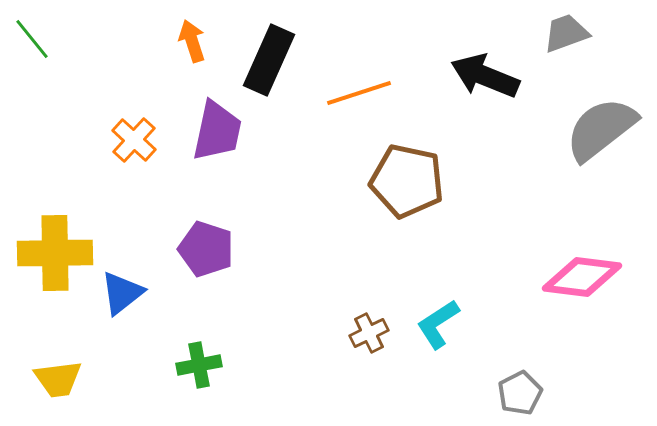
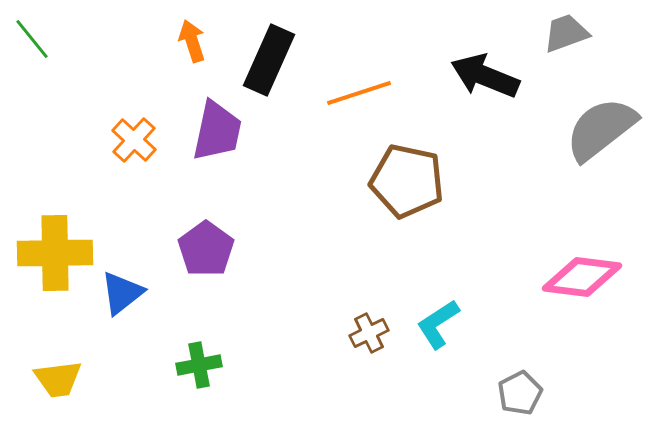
purple pentagon: rotated 18 degrees clockwise
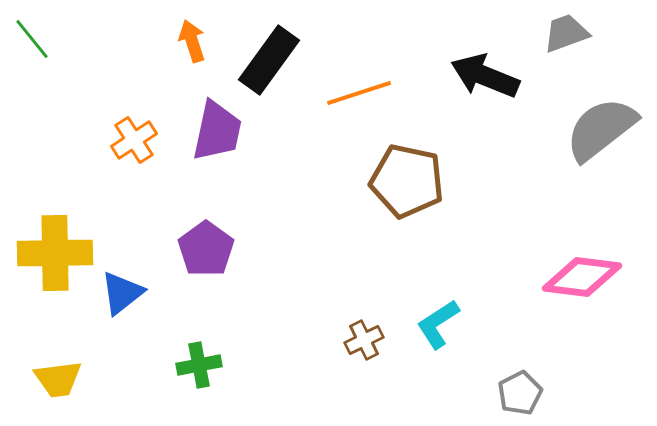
black rectangle: rotated 12 degrees clockwise
orange cross: rotated 15 degrees clockwise
brown cross: moved 5 px left, 7 px down
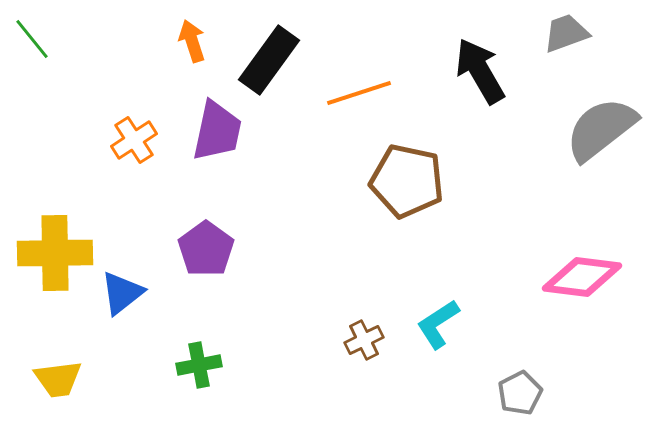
black arrow: moved 5 px left, 5 px up; rotated 38 degrees clockwise
